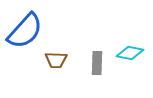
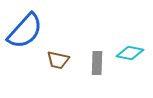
brown trapezoid: moved 2 px right; rotated 10 degrees clockwise
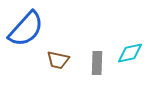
blue semicircle: moved 1 px right, 2 px up
cyan diamond: rotated 24 degrees counterclockwise
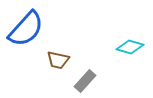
cyan diamond: moved 6 px up; rotated 28 degrees clockwise
gray rectangle: moved 12 px left, 18 px down; rotated 40 degrees clockwise
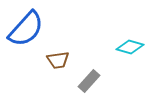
brown trapezoid: rotated 20 degrees counterclockwise
gray rectangle: moved 4 px right
